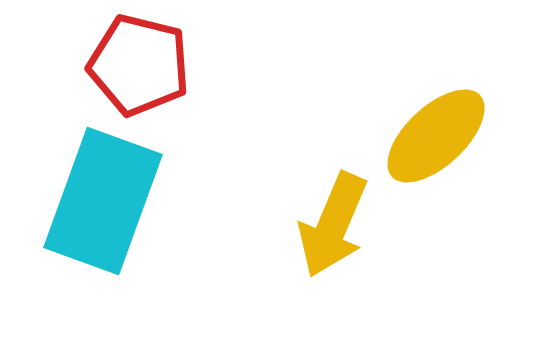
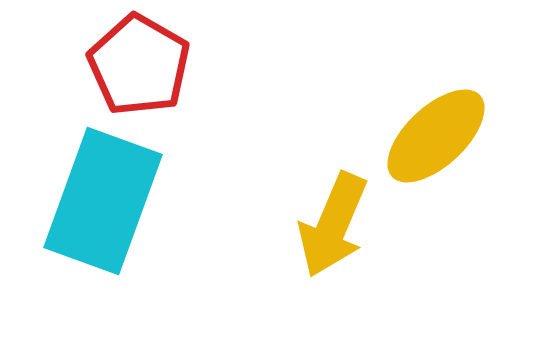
red pentagon: rotated 16 degrees clockwise
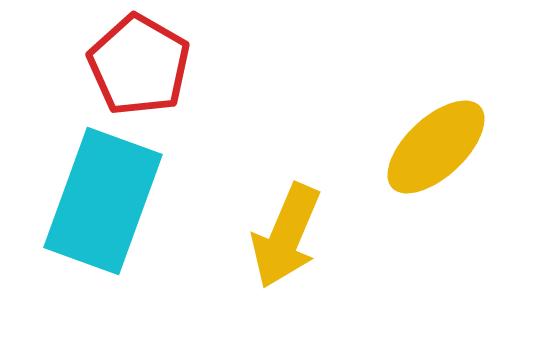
yellow ellipse: moved 11 px down
yellow arrow: moved 47 px left, 11 px down
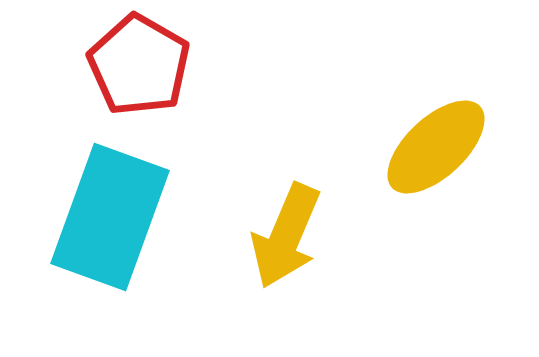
cyan rectangle: moved 7 px right, 16 px down
